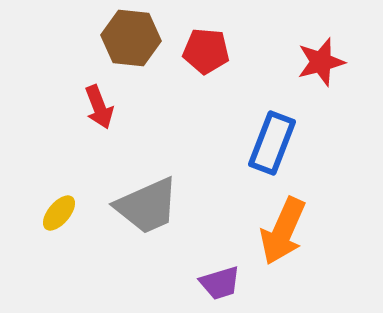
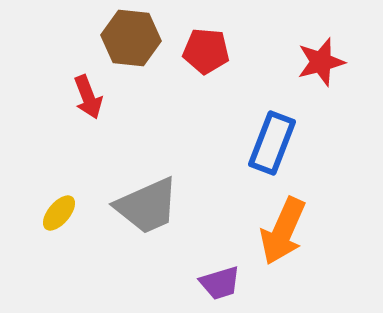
red arrow: moved 11 px left, 10 px up
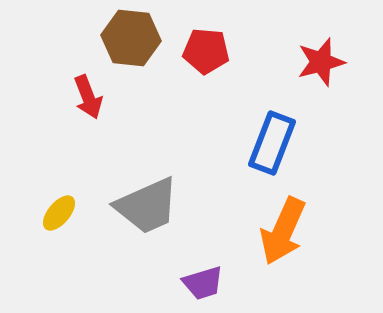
purple trapezoid: moved 17 px left
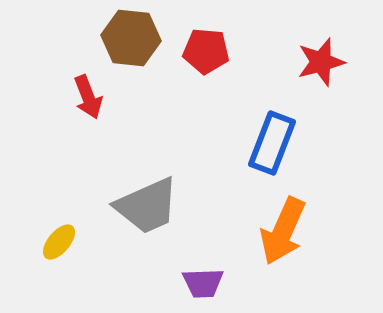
yellow ellipse: moved 29 px down
purple trapezoid: rotated 15 degrees clockwise
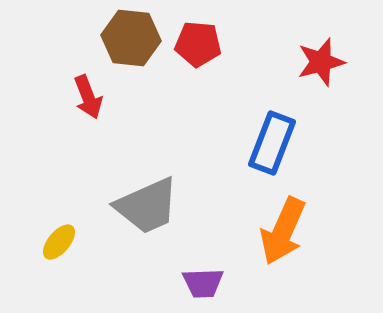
red pentagon: moved 8 px left, 7 px up
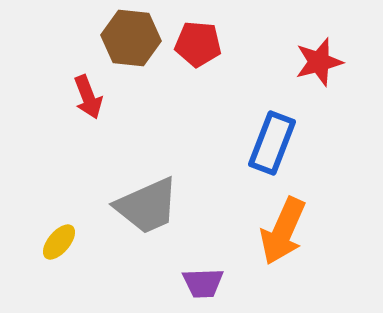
red star: moved 2 px left
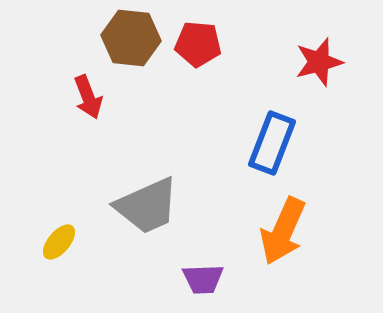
purple trapezoid: moved 4 px up
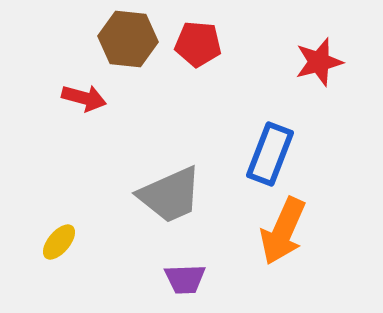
brown hexagon: moved 3 px left, 1 px down
red arrow: moved 4 px left, 1 px down; rotated 54 degrees counterclockwise
blue rectangle: moved 2 px left, 11 px down
gray trapezoid: moved 23 px right, 11 px up
purple trapezoid: moved 18 px left
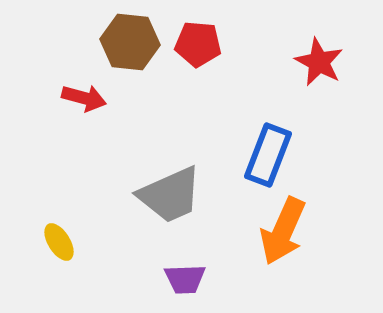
brown hexagon: moved 2 px right, 3 px down
red star: rotated 30 degrees counterclockwise
blue rectangle: moved 2 px left, 1 px down
yellow ellipse: rotated 72 degrees counterclockwise
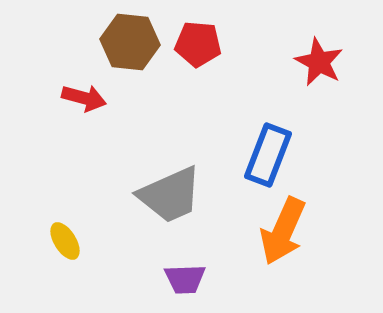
yellow ellipse: moved 6 px right, 1 px up
